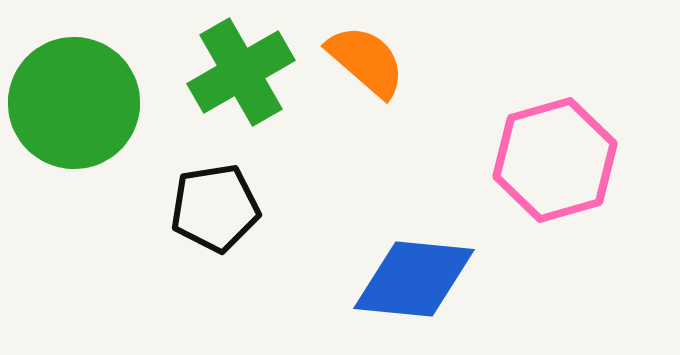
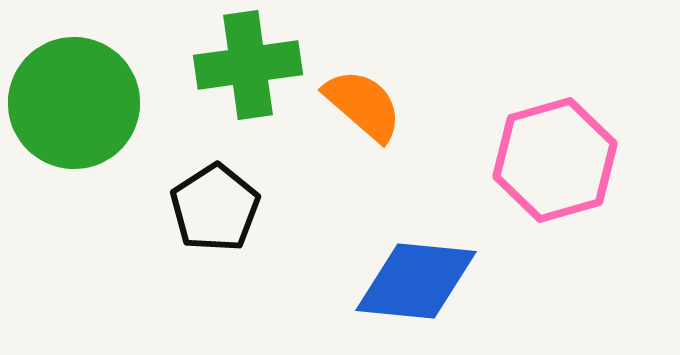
orange semicircle: moved 3 px left, 44 px down
green cross: moved 7 px right, 7 px up; rotated 22 degrees clockwise
black pentagon: rotated 24 degrees counterclockwise
blue diamond: moved 2 px right, 2 px down
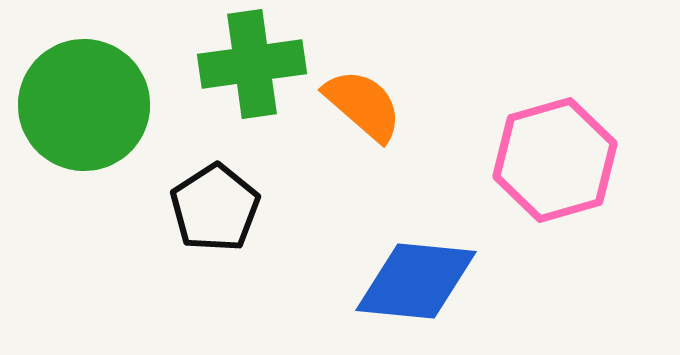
green cross: moved 4 px right, 1 px up
green circle: moved 10 px right, 2 px down
